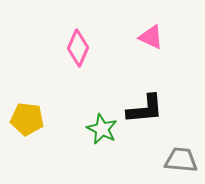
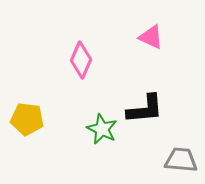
pink diamond: moved 3 px right, 12 px down
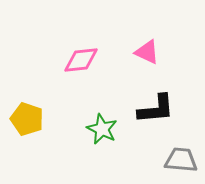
pink triangle: moved 4 px left, 15 px down
pink diamond: rotated 60 degrees clockwise
black L-shape: moved 11 px right
yellow pentagon: rotated 12 degrees clockwise
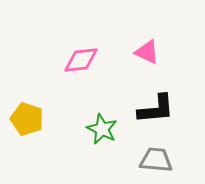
gray trapezoid: moved 25 px left
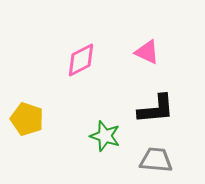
pink diamond: rotated 21 degrees counterclockwise
green star: moved 3 px right, 7 px down; rotated 8 degrees counterclockwise
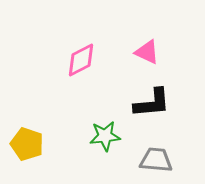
black L-shape: moved 4 px left, 6 px up
yellow pentagon: moved 25 px down
green star: rotated 24 degrees counterclockwise
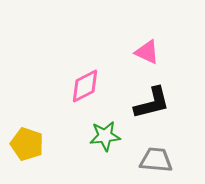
pink diamond: moved 4 px right, 26 px down
black L-shape: rotated 9 degrees counterclockwise
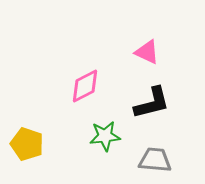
gray trapezoid: moved 1 px left
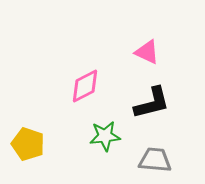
yellow pentagon: moved 1 px right
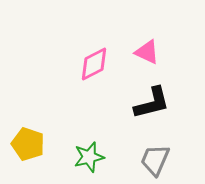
pink diamond: moved 9 px right, 22 px up
green star: moved 16 px left, 21 px down; rotated 8 degrees counterclockwise
gray trapezoid: rotated 72 degrees counterclockwise
